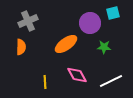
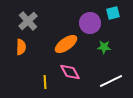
gray cross: rotated 18 degrees counterclockwise
pink diamond: moved 7 px left, 3 px up
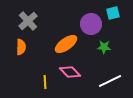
purple circle: moved 1 px right, 1 px down
pink diamond: rotated 15 degrees counterclockwise
white line: moved 1 px left
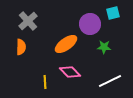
purple circle: moved 1 px left
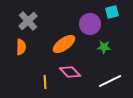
cyan square: moved 1 px left, 1 px up
orange ellipse: moved 2 px left
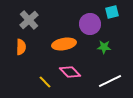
gray cross: moved 1 px right, 1 px up
orange ellipse: rotated 25 degrees clockwise
yellow line: rotated 40 degrees counterclockwise
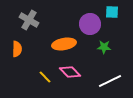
cyan square: rotated 16 degrees clockwise
gray cross: rotated 18 degrees counterclockwise
orange semicircle: moved 4 px left, 2 px down
yellow line: moved 5 px up
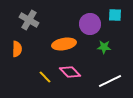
cyan square: moved 3 px right, 3 px down
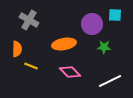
purple circle: moved 2 px right
yellow line: moved 14 px left, 11 px up; rotated 24 degrees counterclockwise
